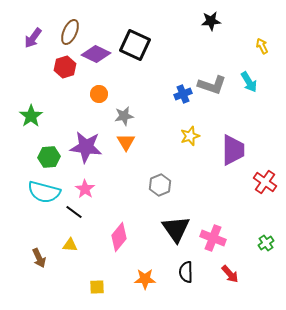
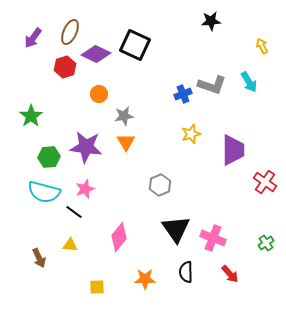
yellow star: moved 1 px right, 2 px up
pink star: rotated 18 degrees clockwise
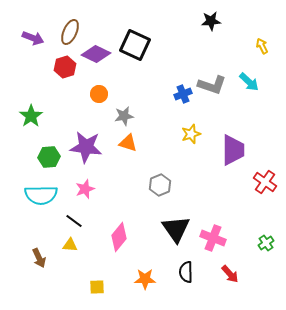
purple arrow: rotated 105 degrees counterclockwise
cyan arrow: rotated 15 degrees counterclockwise
orange triangle: moved 2 px right, 1 px down; rotated 42 degrees counterclockwise
cyan semicircle: moved 3 px left, 3 px down; rotated 16 degrees counterclockwise
black line: moved 9 px down
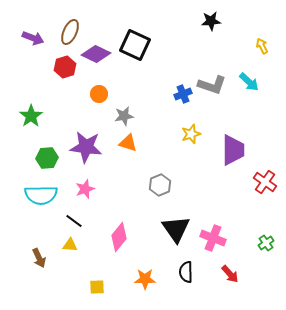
green hexagon: moved 2 px left, 1 px down
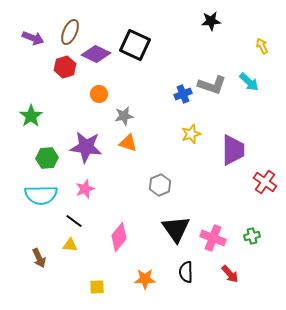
green cross: moved 14 px left, 7 px up; rotated 21 degrees clockwise
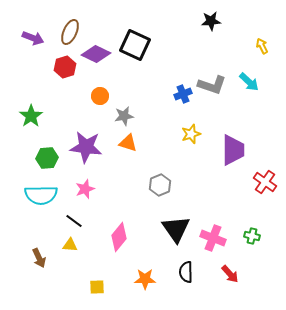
orange circle: moved 1 px right, 2 px down
green cross: rotated 28 degrees clockwise
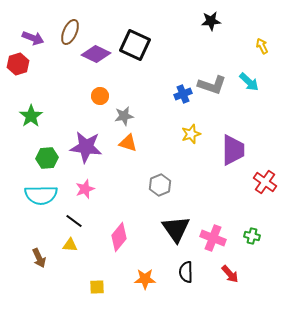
red hexagon: moved 47 px left, 3 px up
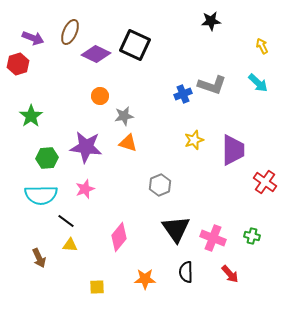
cyan arrow: moved 9 px right, 1 px down
yellow star: moved 3 px right, 6 px down
black line: moved 8 px left
